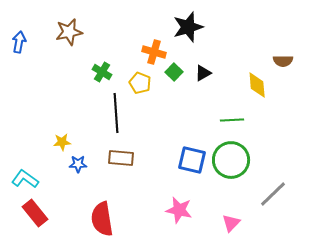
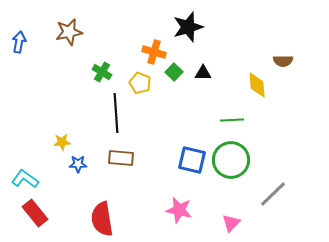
black triangle: rotated 30 degrees clockwise
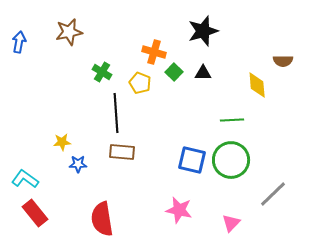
black star: moved 15 px right, 4 px down
brown rectangle: moved 1 px right, 6 px up
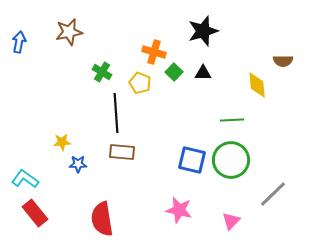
pink triangle: moved 2 px up
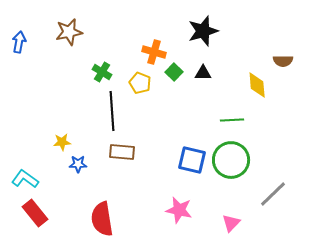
black line: moved 4 px left, 2 px up
pink triangle: moved 2 px down
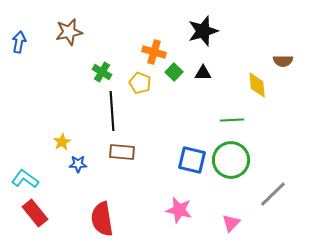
yellow star: rotated 24 degrees counterclockwise
